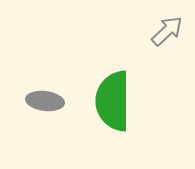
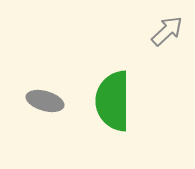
gray ellipse: rotated 9 degrees clockwise
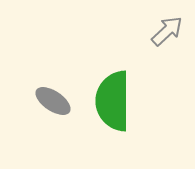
gray ellipse: moved 8 px right; rotated 18 degrees clockwise
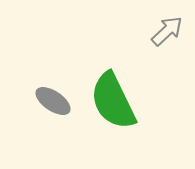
green semicircle: rotated 26 degrees counterclockwise
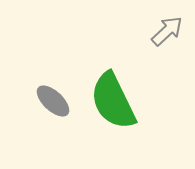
gray ellipse: rotated 9 degrees clockwise
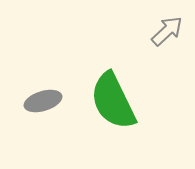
gray ellipse: moved 10 px left; rotated 60 degrees counterclockwise
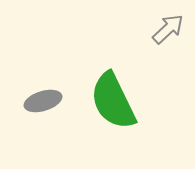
gray arrow: moved 1 px right, 2 px up
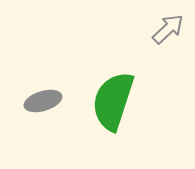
green semicircle: rotated 44 degrees clockwise
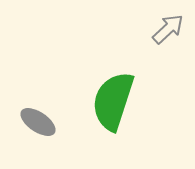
gray ellipse: moved 5 px left, 21 px down; rotated 51 degrees clockwise
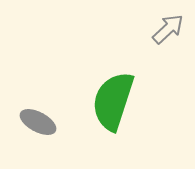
gray ellipse: rotated 6 degrees counterclockwise
